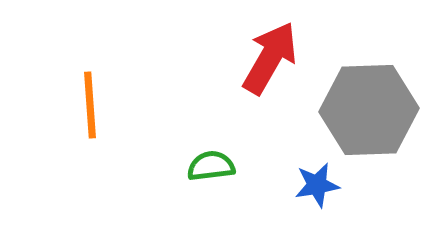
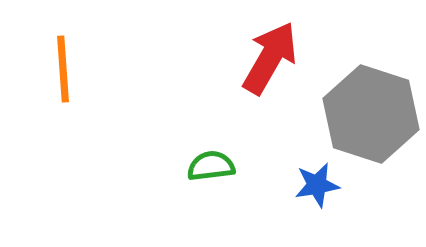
orange line: moved 27 px left, 36 px up
gray hexagon: moved 2 px right, 4 px down; rotated 20 degrees clockwise
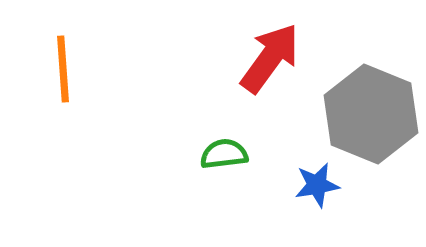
red arrow: rotated 6 degrees clockwise
gray hexagon: rotated 4 degrees clockwise
green semicircle: moved 13 px right, 12 px up
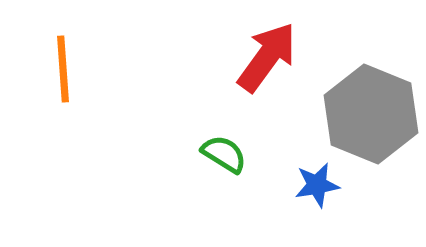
red arrow: moved 3 px left, 1 px up
green semicircle: rotated 39 degrees clockwise
